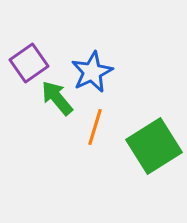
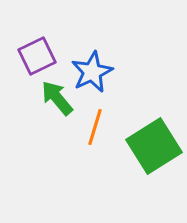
purple square: moved 8 px right, 7 px up; rotated 9 degrees clockwise
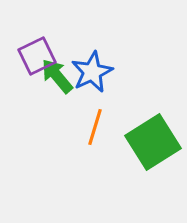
green arrow: moved 22 px up
green square: moved 1 px left, 4 px up
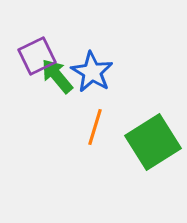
blue star: rotated 15 degrees counterclockwise
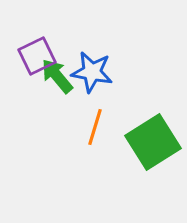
blue star: rotated 21 degrees counterclockwise
